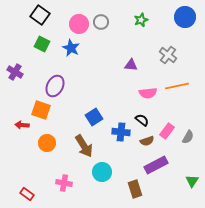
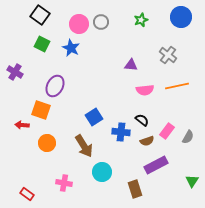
blue circle: moved 4 px left
pink semicircle: moved 3 px left, 3 px up
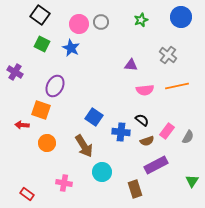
blue square: rotated 24 degrees counterclockwise
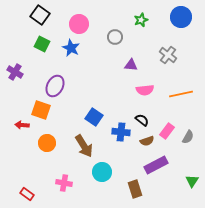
gray circle: moved 14 px right, 15 px down
orange line: moved 4 px right, 8 px down
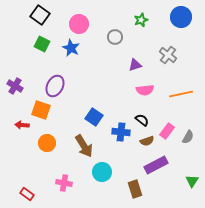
purple triangle: moved 4 px right; rotated 24 degrees counterclockwise
purple cross: moved 14 px down
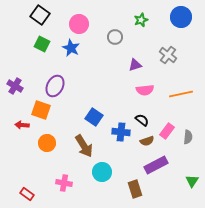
gray semicircle: rotated 24 degrees counterclockwise
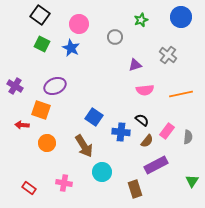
purple ellipse: rotated 40 degrees clockwise
brown semicircle: rotated 32 degrees counterclockwise
red rectangle: moved 2 px right, 6 px up
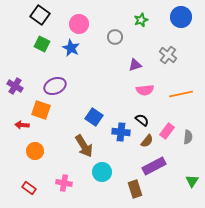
orange circle: moved 12 px left, 8 px down
purple rectangle: moved 2 px left, 1 px down
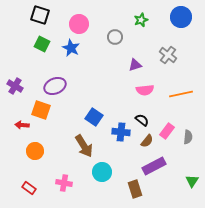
black square: rotated 18 degrees counterclockwise
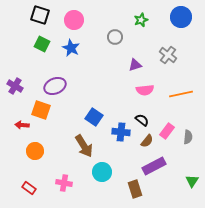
pink circle: moved 5 px left, 4 px up
